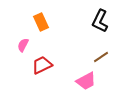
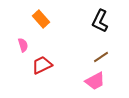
orange rectangle: moved 3 px up; rotated 18 degrees counterclockwise
pink semicircle: rotated 136 degrees clockwise
pink trapezoid: moved 9 px right
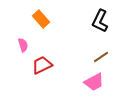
pink trapezoid: moved 1 px left, 1 px down
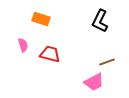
orange rectangle: rotated 30 degrees counterclockwise
brown line: moved 6 px right, 5 px down; rotated 14 degrees clockwise
red trapezoid: moved 8 px right, 11 px up; rotated 40 degrees clockwise
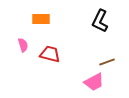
orange rectangle: rotated 18 degrees counterclockwise
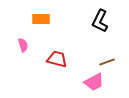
red trapezoid: moved 7 px right, 5 px down
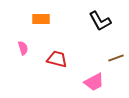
black L-shape: rotated 55 degrees counterclockwise
pink semicircle: moved 3 px down
brown line: moved 9 px right, 4 px up
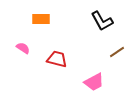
black L-shape: moved 2 px right
pink semicircle: rotated 40 degrees counterclockwise
brown line: moved 1 px right, 6 px up; rotated 14 degrees counterclockwise
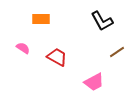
red trapezoid: moved 2 px up; rotated 15 degrees clockwise
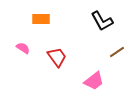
red trapezoid: rotated 25 degrees clockwise
pink trapezoid: moved 1 px up; rotated 10 degrees counterclockwise
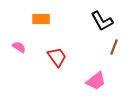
pink semicircle: moved 4 px left, 1 px up
brown line: moved 3 px left, 5 px up; rotated 35 degrees counterclockwise
pink trapezoid: moved 2 px right
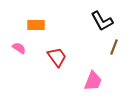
orange rectangle: moved 5 px left, 6 px down
pink semicircle: moved 1 px down
pink trapezoid: moved 3 px left; rotated 30 degrees counterclockwise
